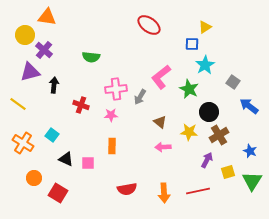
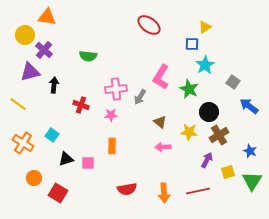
green semicircle: moved 3 px left, 1 px up
pink L-shape: rotated 20 degrees counterclockwise
black triangle: rotated 42 degrees counterclockwise
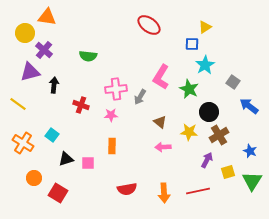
yellow circle: moved 2 px up
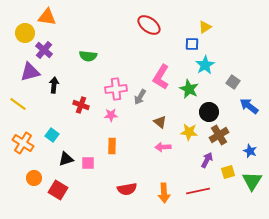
red square: moved 3 px up
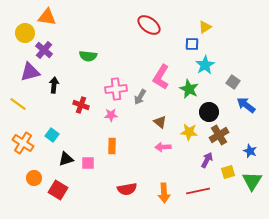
blue arrow: moved 3 px left, 1 px up
